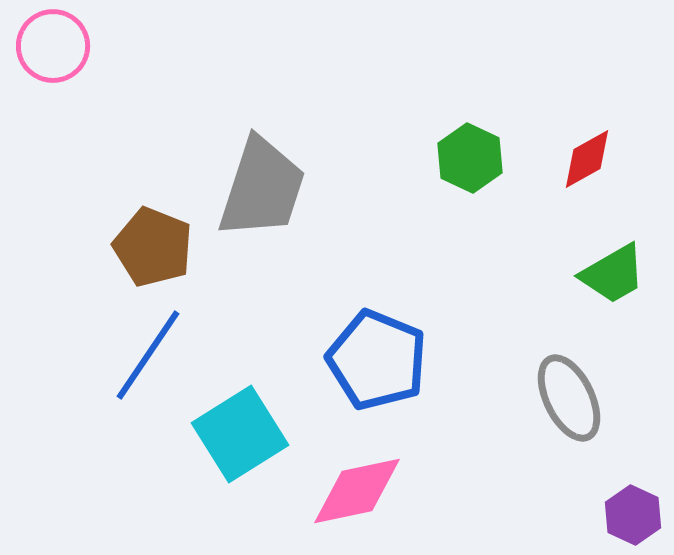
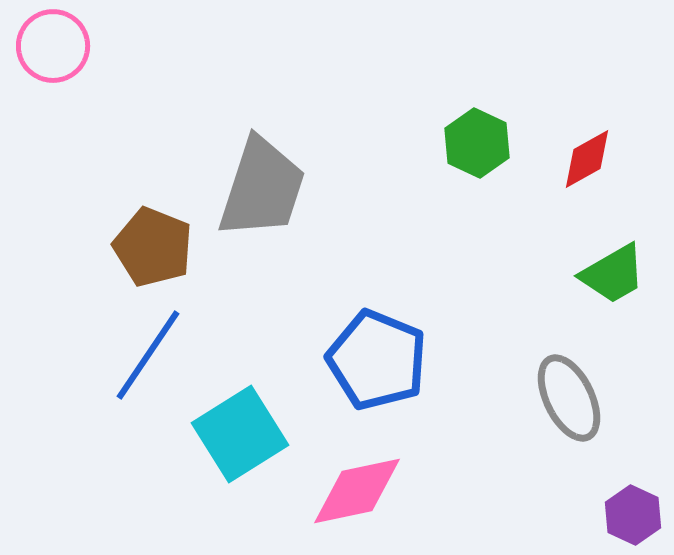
green hexagon: moved 7 px right, 15 px up
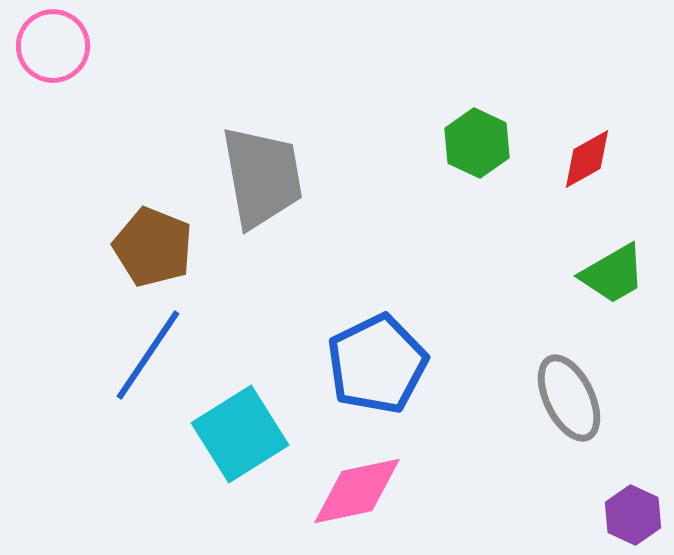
gray trapezoid: moved 11 px up; rotated 28 degrees counterclockwise
blue pentagon: moved 4 px down; rotated 24 degrees clockwise
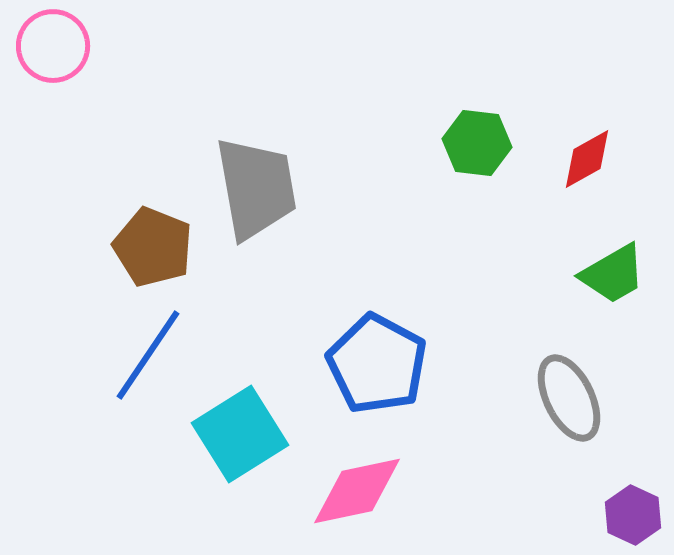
green hexagon: rotated 18 degrees counterclockwise
gray trapezoid: moved 6 px left, 11 px down
blue pentagon: rotated 18 degrees counterclockwise
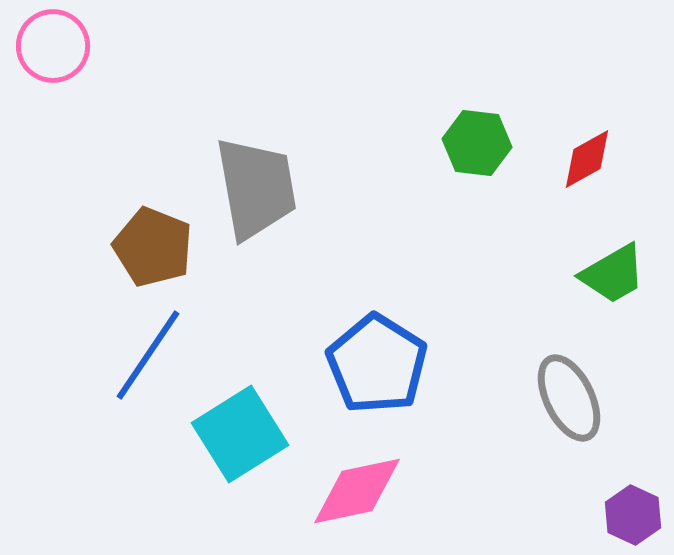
blue pentagon: rotated 4 degrees clockwise
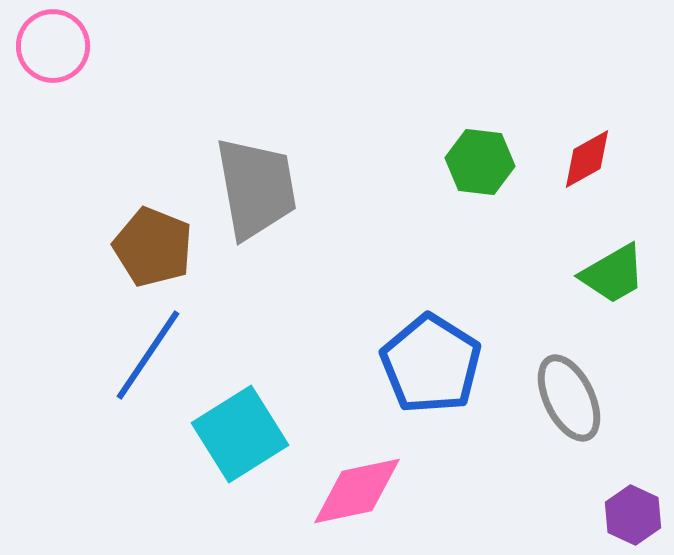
green hexagon: moved 3 px right, 19 px down
blue pentagon: moved 54 px right
